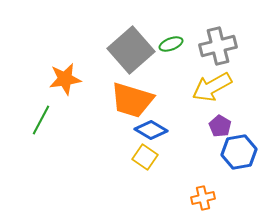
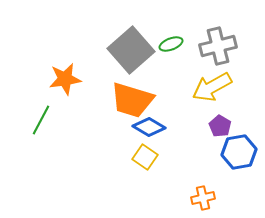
blue diamond: moved 2 px left, 3 px up
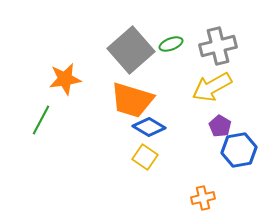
blue hexagon: moved 2 px up
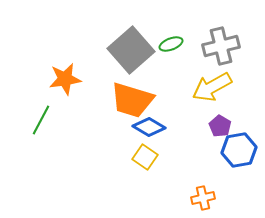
gray cross: moved 3 px right
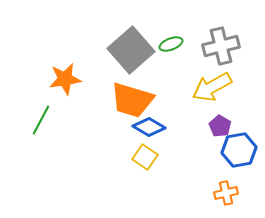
orange cross: moved 23 px right, 5 px up
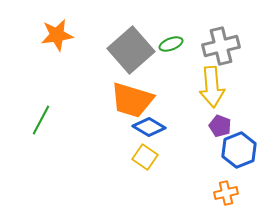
orange star: moved 8 px left, 44 px up
yellow arrow: rotated 66 degrees counterclockwise
purple pentagon: rotated 10 degrees counterclockwise
blue hexagon: rotated 12 degrees counterclockwise
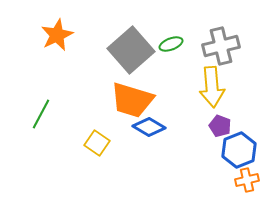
orange star: rotated 16 degrees counterclockwise
green line: moved 6 px up
yellow square: moved 48 px left, 14 px up
orange cross: moved 21 px right, 13 px up
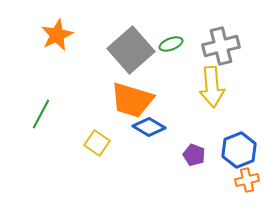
purple pentagon: moved 26 px left, 29 px down
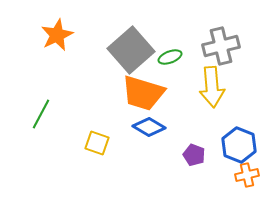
green ellipse: moved 1 px left, 13 px down
orange trapezoid: moved 11 px right, 7 px up
yellow square: rotated 15 degrees counterclockwise
blue hexagon: moved 5 px up; rotated 16 degrees counterclockwise
orange cross: moved 5 px up
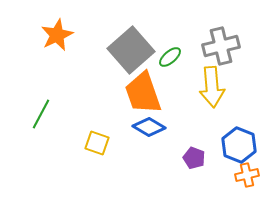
green ellipse: rotated 20 degrees counterclockwise
orange trapezoid: rotated 54 degrees clockwise
purple pentagon: moved 3 px down
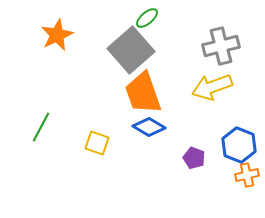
green ellipse: moved 23 px left, 39 px up
yellow arrow: rotated 75 degrees clockwise
green line: moved 13 px down
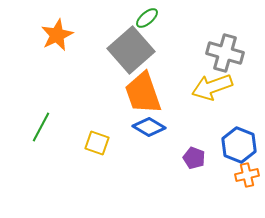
gray cross: moved 4 px right, 7 px down; rotated 30 degrees clockwise
